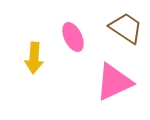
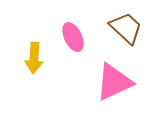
brown trapezoid: rotated 9 degrees clockwise
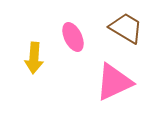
brown trapezoid: rotated 12 degrees counterclockwise
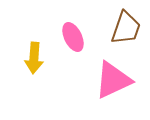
brown trapezoid: rotated 78 degrees clockwise
pink triangle: moved 1 px left, 2 px up
